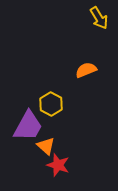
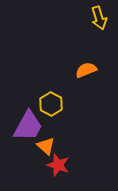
yellow arrow: rotated 15 degrees clockwise
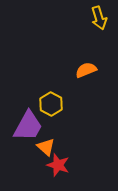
orange triangle: moved 1 px down
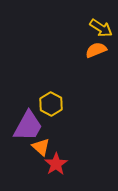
yellow arrow: moved 2 px right, 10 px down; rotated 40 degrees counterclockwise
orange semicircle: moved 10 px right, 20 px up
orange triangle: moved 5 px left
red star: moved 2 px left, 1 px up; rotated 20 degrees clockwise
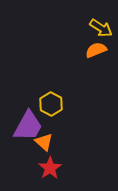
orange triangle: moved 3 px right, 5 px up
red star: moved 6 px left, 4 px down
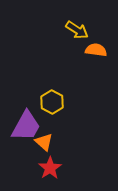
yellow arrow: moved 24 px left, 2 px down
orange semicircle: rotated 30 degrees clockwise
yellow hexagon: moved 1 px right, 2 px up
purple trapezoid: moved 2 px left
